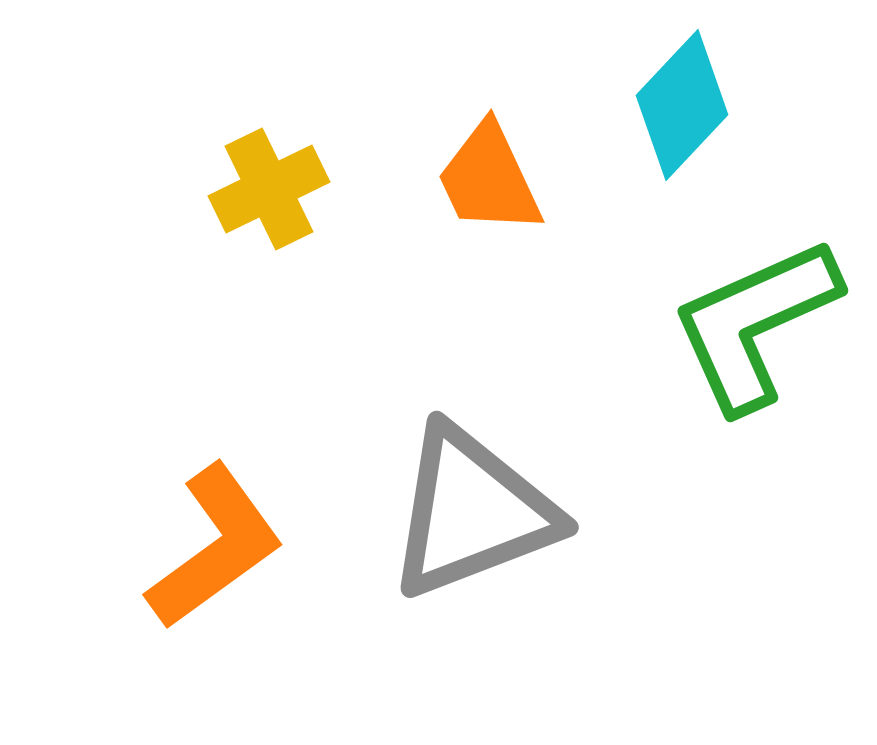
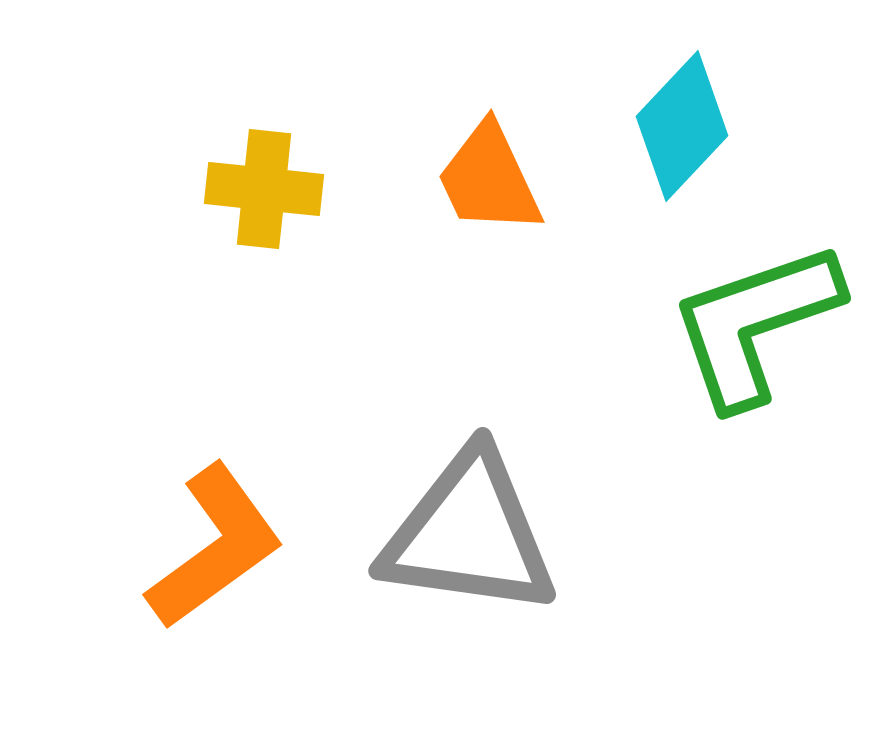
cyan diamond: moved 21 px down
yellow cross: moved 5 px left; rotated 32 degrees clockwise
green L-shape: rotated 5 degrees clockwise
gray triangle: moved 3 px left, 22 px down; rotated 29 degrees clockwise
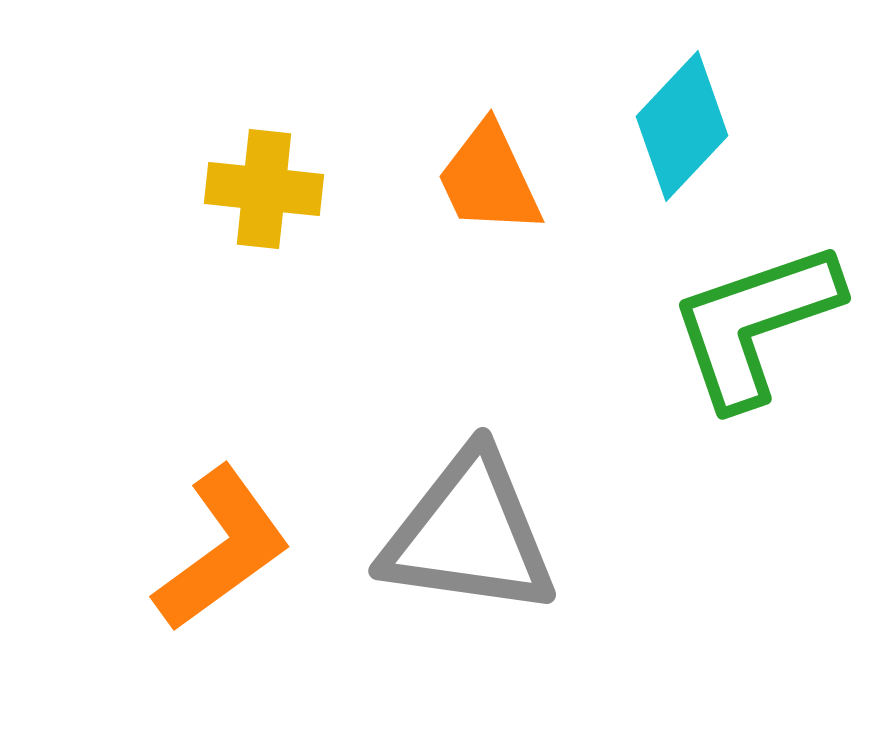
orange L-shape: moved 7 px right, 2 px down
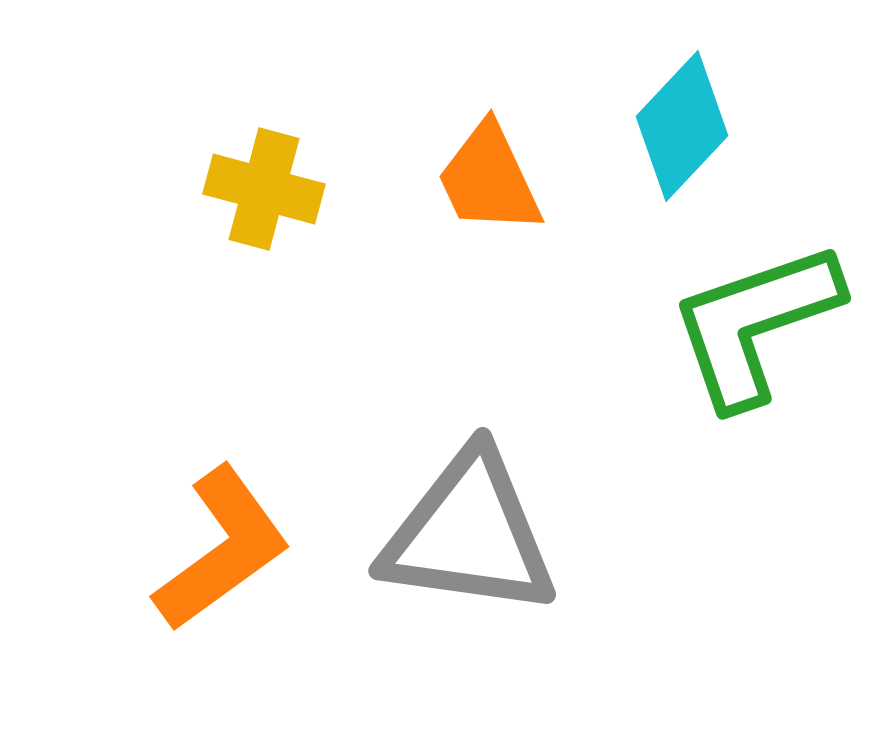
yellow cross: rotated 9 degrees clockwise
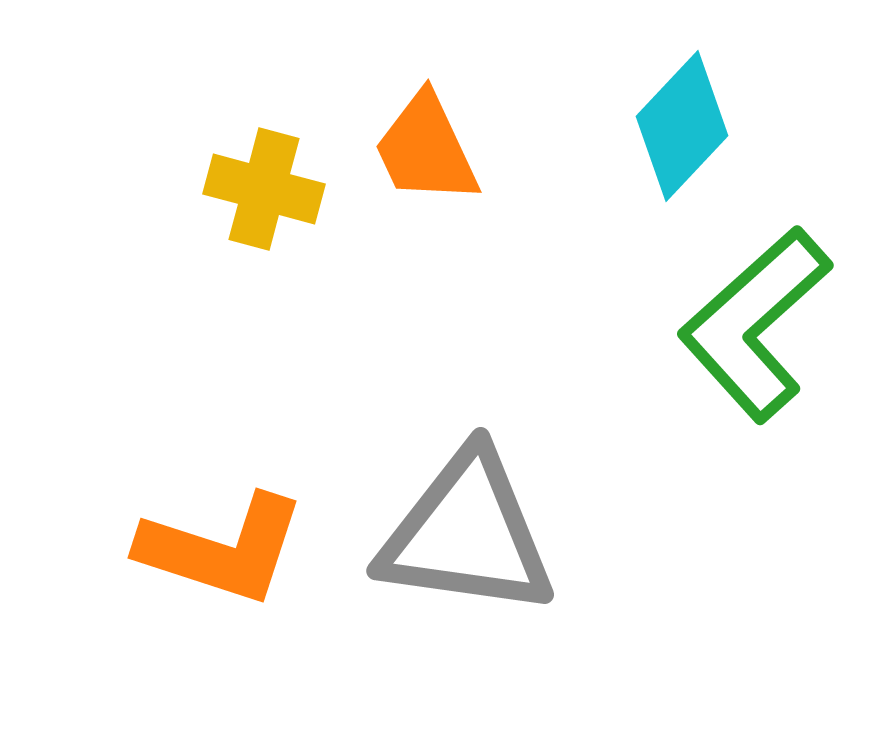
orange trapezoid: moved 63 px left, 30 px up
green L-shape: rotated 23 degrees counterclockwise
gray triangle: moved 2 px left
orange L-shape: rotated 54 degrees clockwise
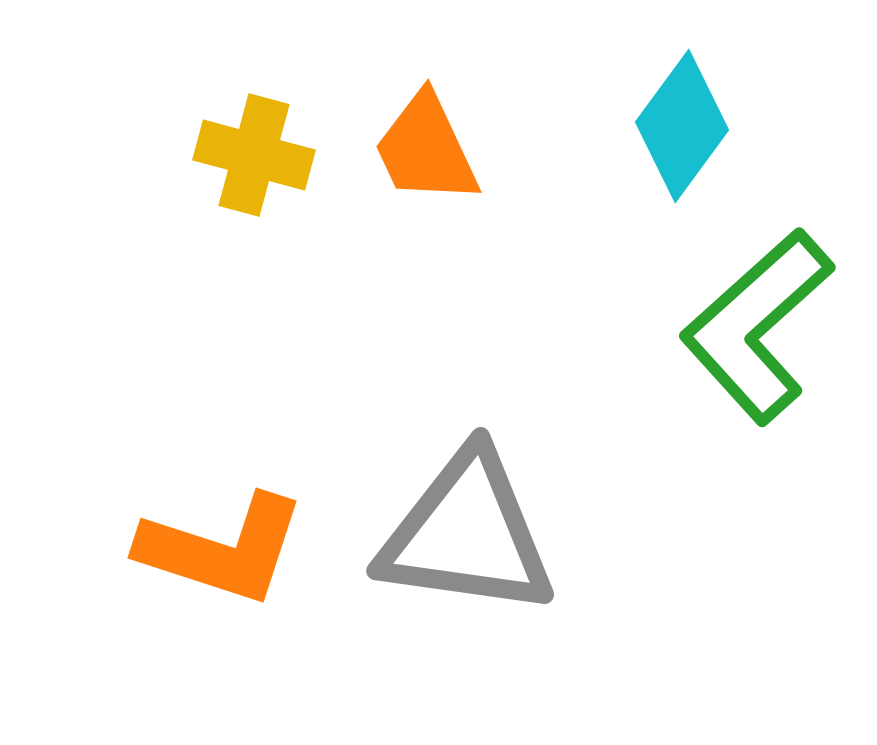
cyan diamond: rotated 7 degrees counterclockwise
yellow cross: moved 10 px left, 34 px up
green L-shape: moved 2 px right, 2 px down
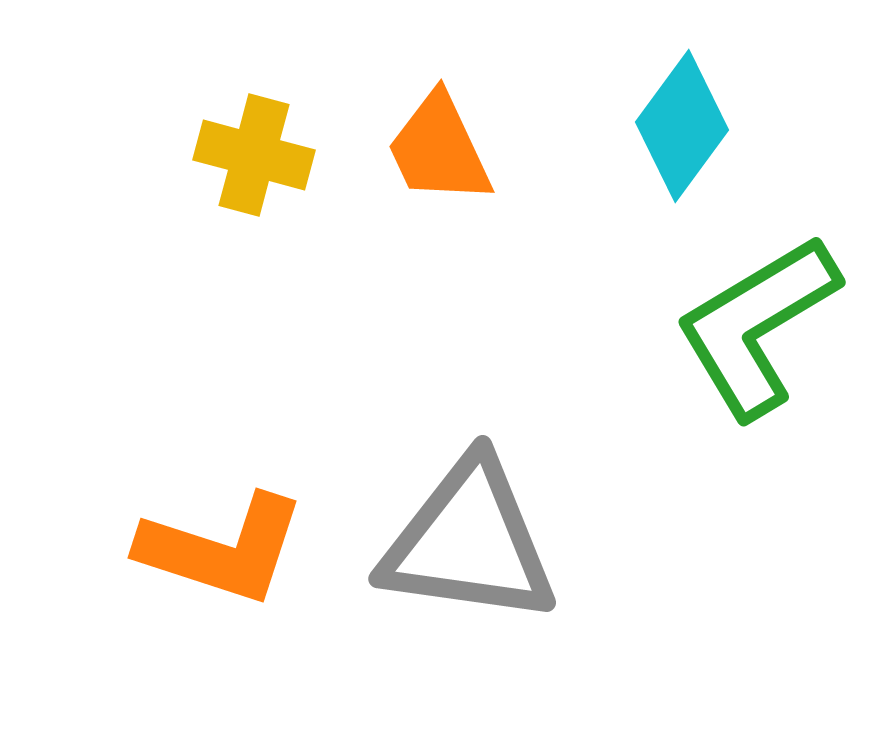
orange trapezoid: moved 13 px right
green L-shape: rotated 11 degrees clockwise
gray triangle: moved 2 px right, 8 px down
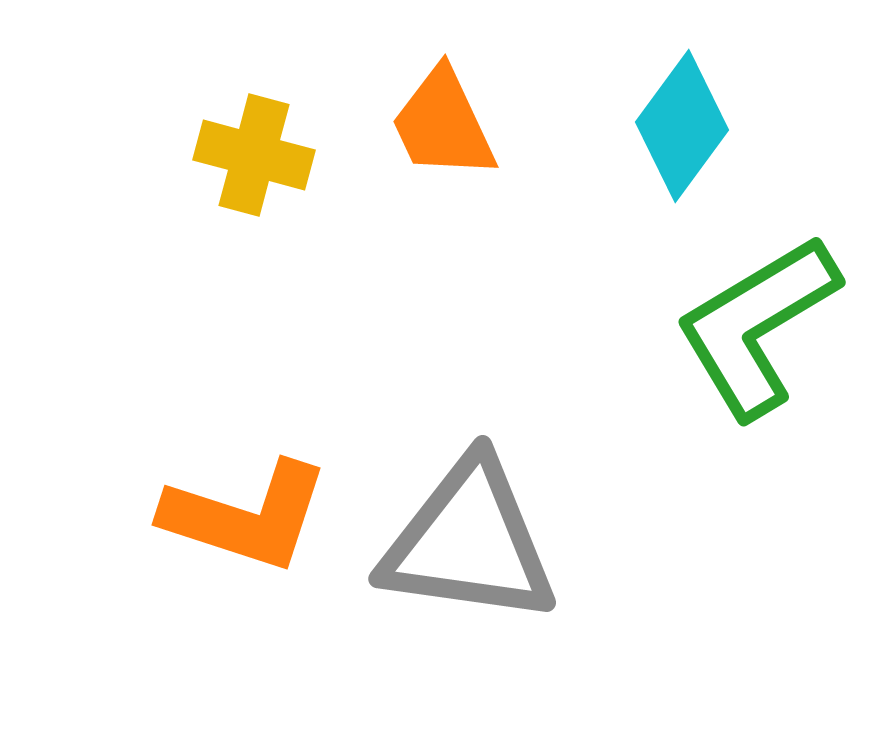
orange trapezoid: moved 4 px right, 25 px up
orange L-shape: moved 24 px right, 33 px up
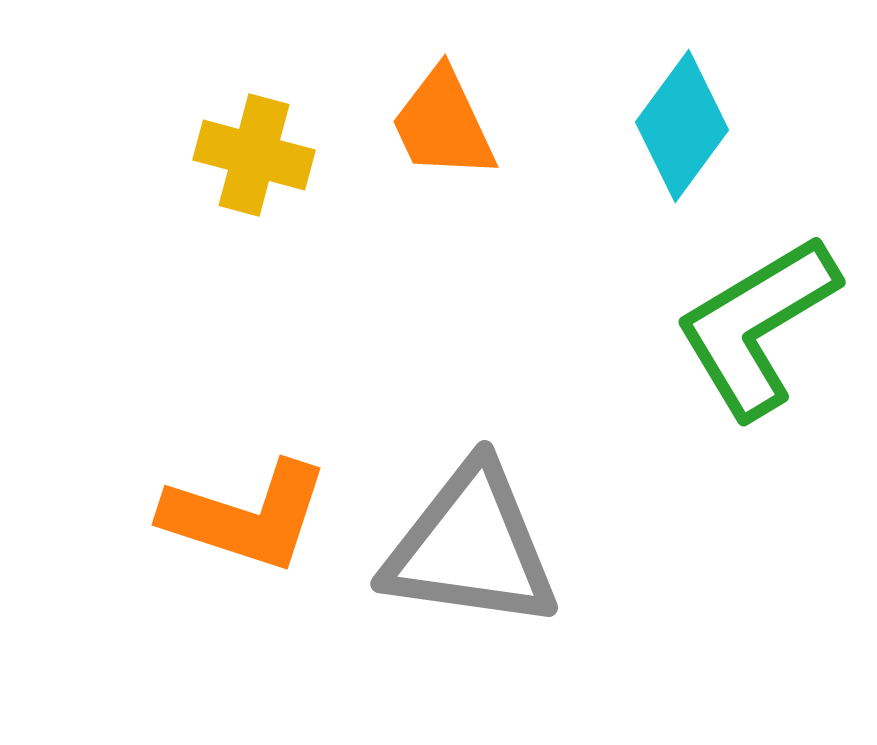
gray triangle: moved 2 px right, 5 px down
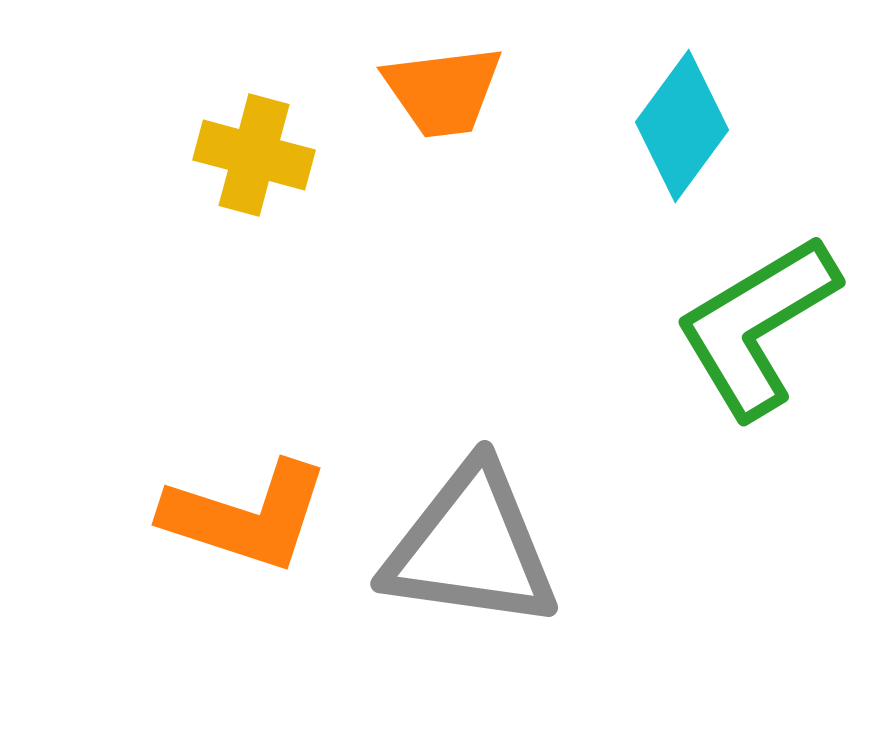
orange trapezoid: moved 33 px up; rotated 72 degrees counterclockwise
